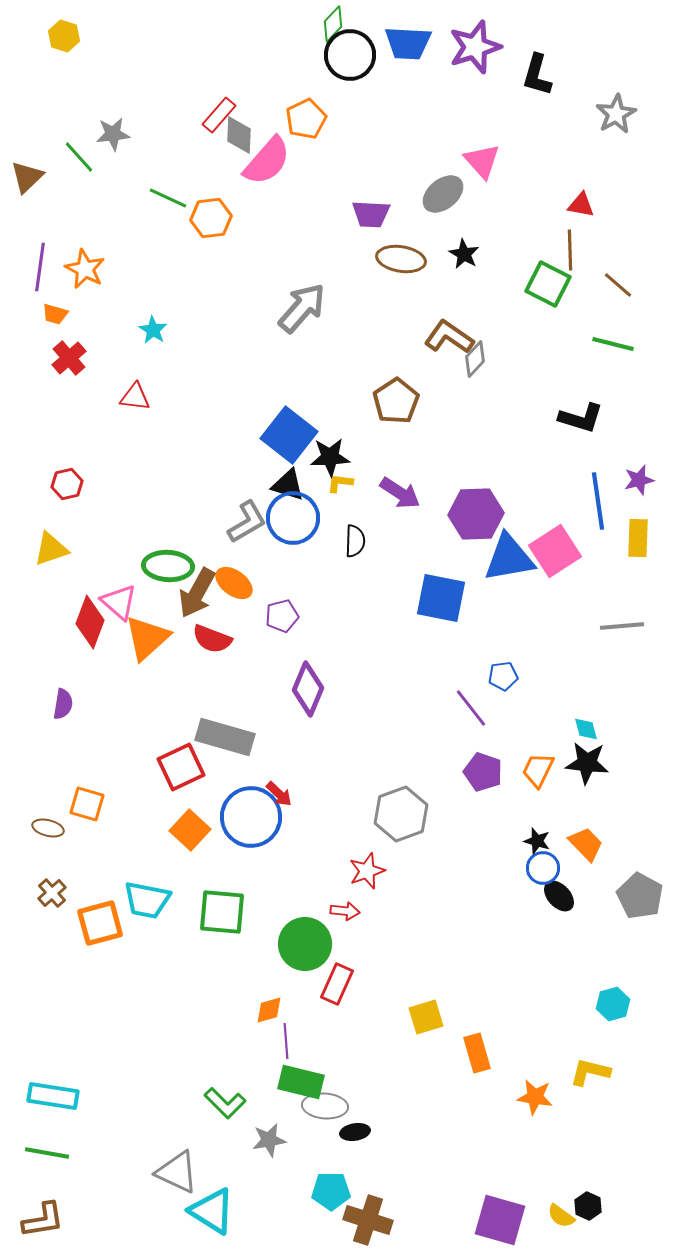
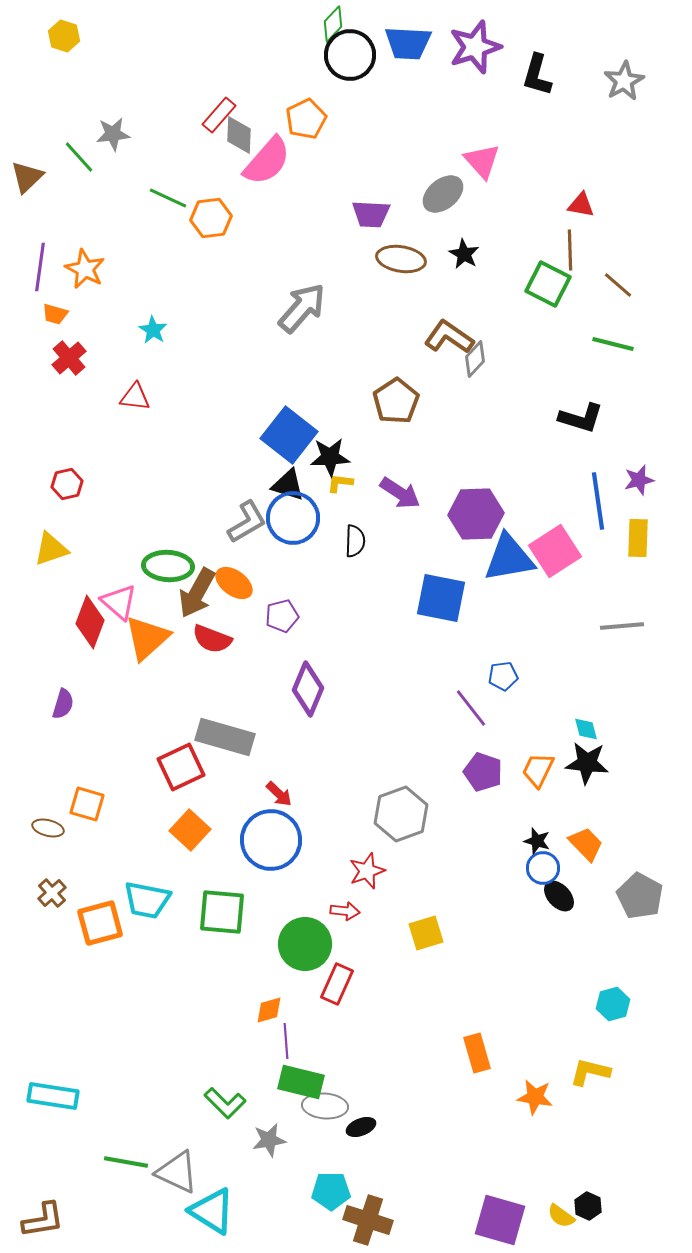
gray star at (616, 114): moved 8 px right, 33 px up
purple semicircle at (63, 704): rotated 8 degrees clockwise
blue circle at (251, 817): moved 20 px right, 23 px down
yellow square at (426, 1017): moved 84 px up
black ellipse at (355, 1132): moved 6 px right, 5 px up; rotated 12 degrees counterclockwise
green line at (47, 1153): moved 79 px right, 9 px down
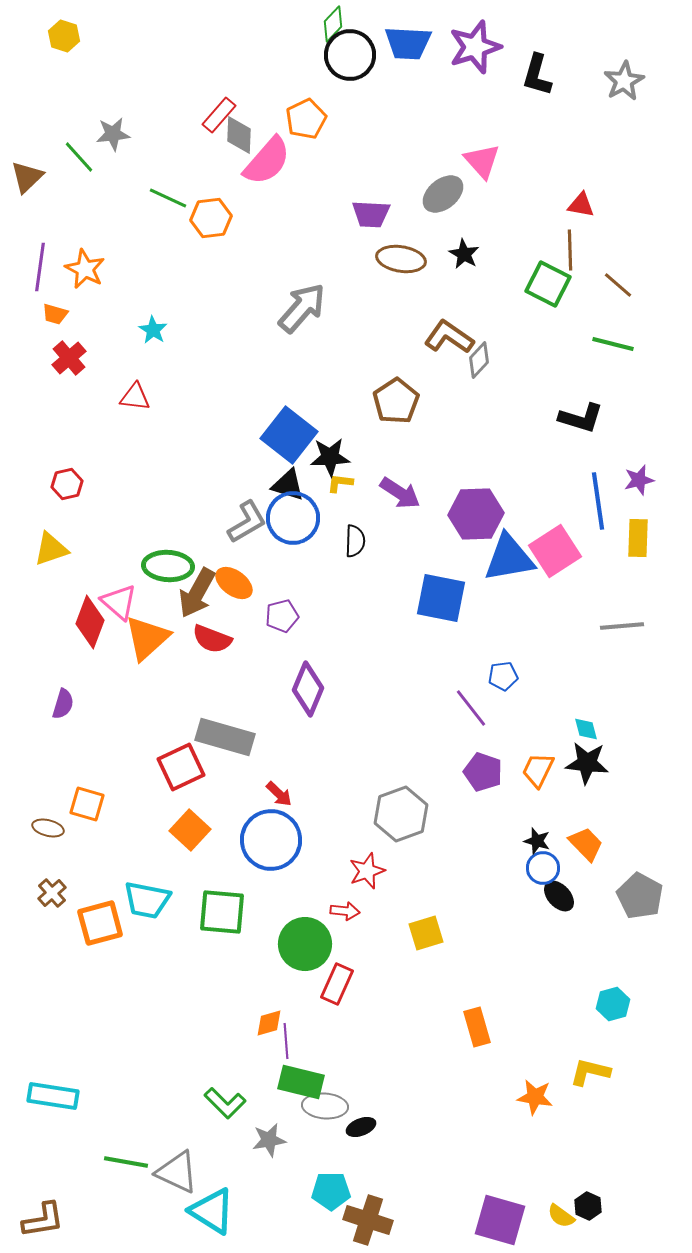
gray diamond at (475, 359): moved 4 px right, 1 px down
orange diamond at (269, 1010): moved 13 px down
orange rectangle at (477, 1053): moved 26 px up
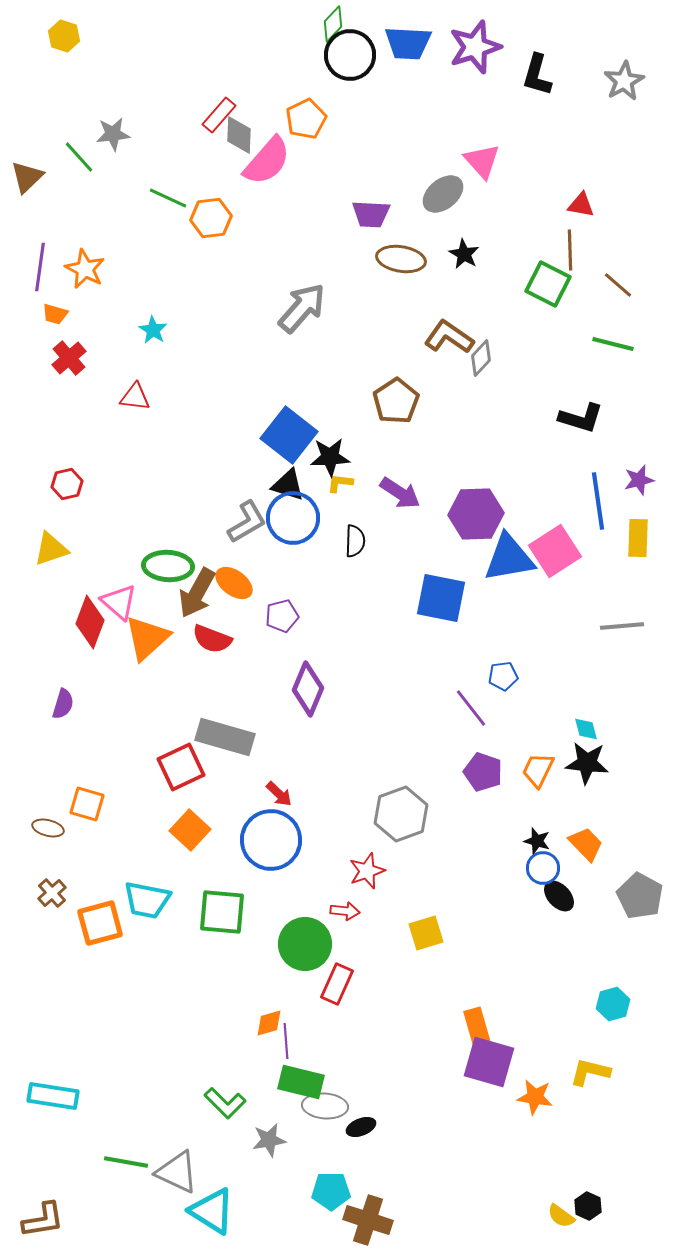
gray diamond at (479, 360): moved 2 px right, 2 px up
purple square at (500, 1220): moved 11 px left, 158 px up
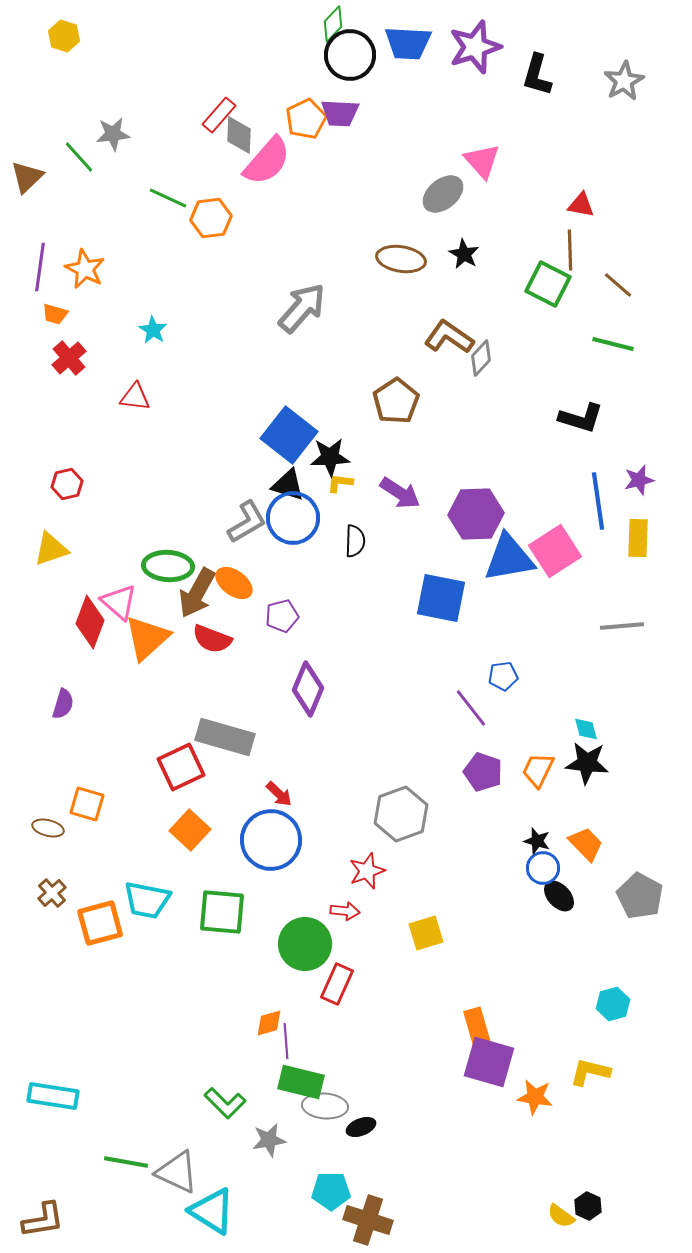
purple trapezoid at (371, 214): moved 31 px left, 101 px up
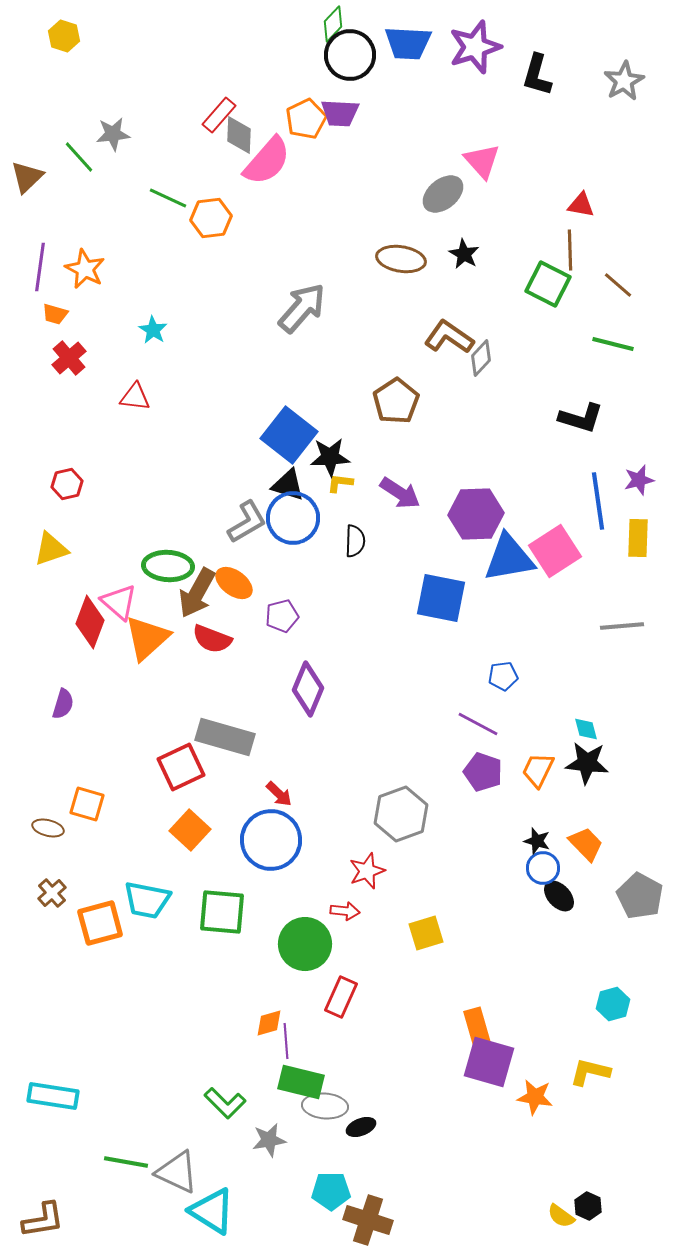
purple line at (471, 708): moved 7 px right, 16 px down; rotated 24 degrees counterclockwise
red rectangle at (337, 984): moved 4 px right, 13 px down
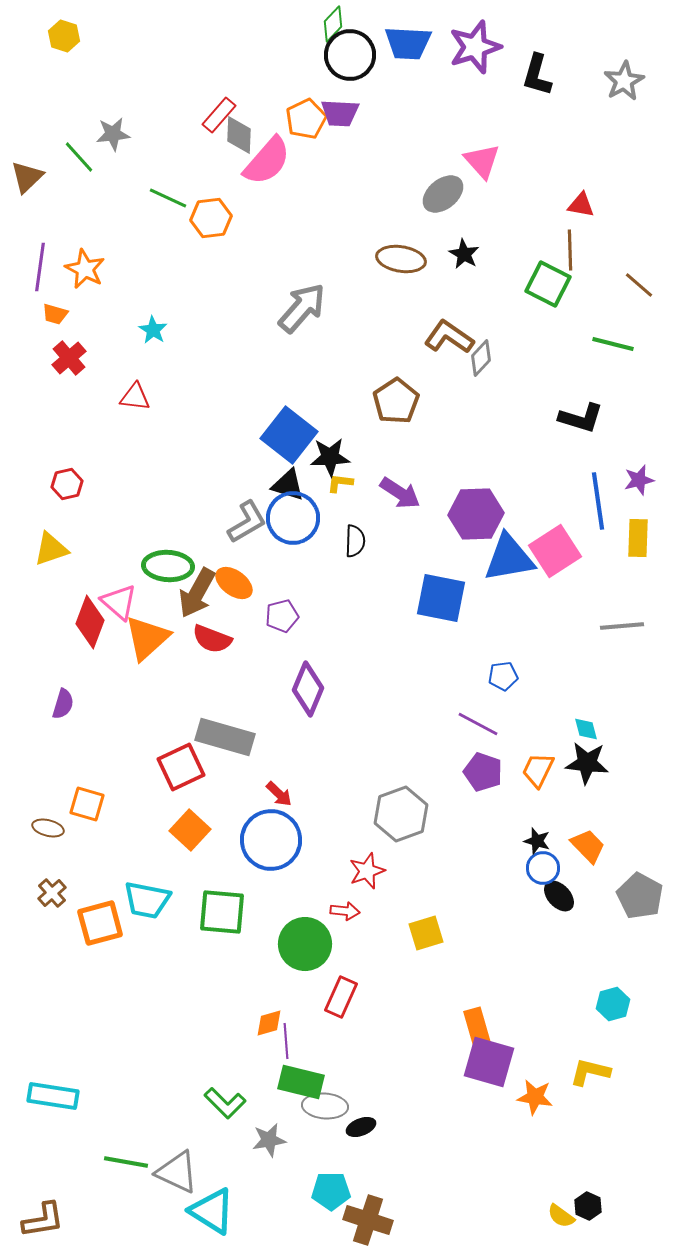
brown line at (618, 285): moved 21 px right
orange trapezoid at (586, 844): moved 2 px right, 2 px down
